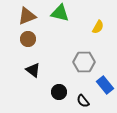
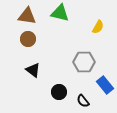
brown triangle: rotated 30 degrees clockwise
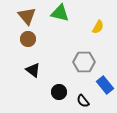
brown triangle: rotated 42 degrees clockwise
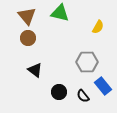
brown circle: moved 1 px up
gray hexagon: moved 3 px right
black triangle: moved 2 px right
blue rectangle: moved 2 px left, 1 px down
black semicircle: moved 5 px up
